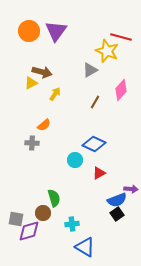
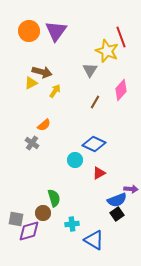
red line: rotated 55 degrees clockwise
gray triangle: rotated 28 degrees counterclockwise
yellow arrow: moved 3 px up
gray cross: rotated 32 degrees clockwise
blue triangle: moved 9 px right, 7 px up
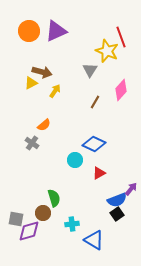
purple triangle: rotated 30 degrees clockwise
purple arrow: rotated 56 degrees counterclockwise
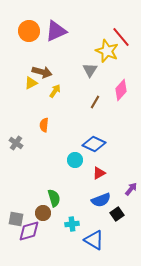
red line: rotated 20 degrees counterclockwise
orange semicircle: rotated 136 degrees clockwise
gray cross: moved 16 px left
blue semicircle: moved 16 px left
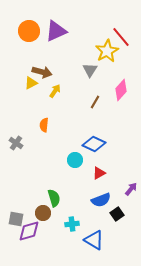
yellow star: rotated 20 degrees clockwise
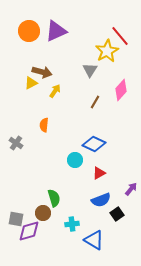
red line: moved 1 px left, 1 px up
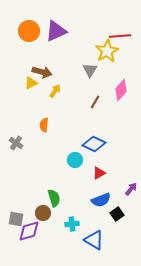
red line: rotated 55 degrees counterclockwise
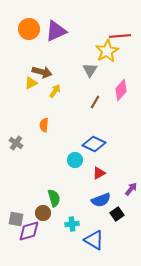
orange circle: moved 2 px up
